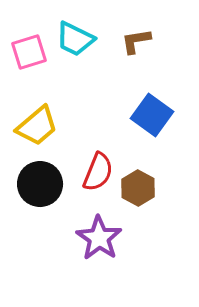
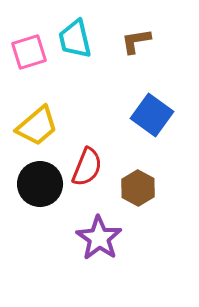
cyan trapezoid: rotated 51 degrees clockwise
red semicircle: moved 11 px left, 5 px up
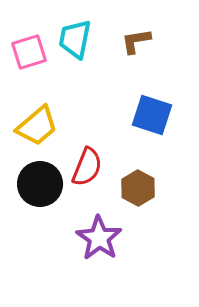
cyan trapezoid: rotated 24 degrees clockwise
blue square: rotated 18 degrees counterclockwise
